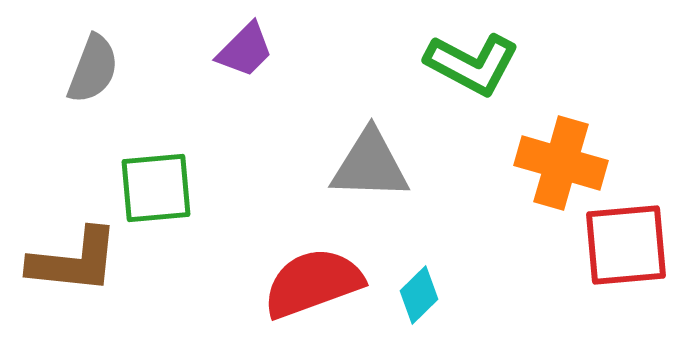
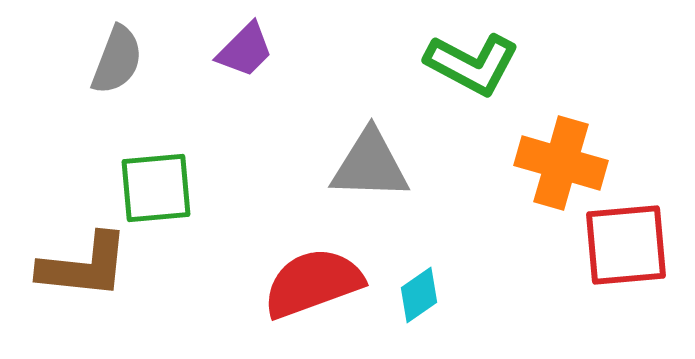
gray semicircle: moved 24 px right, 9 px up
brown L-shape: moved 10 px right, 5 px down
cyan diamond: rotated 10 degrees clockwise
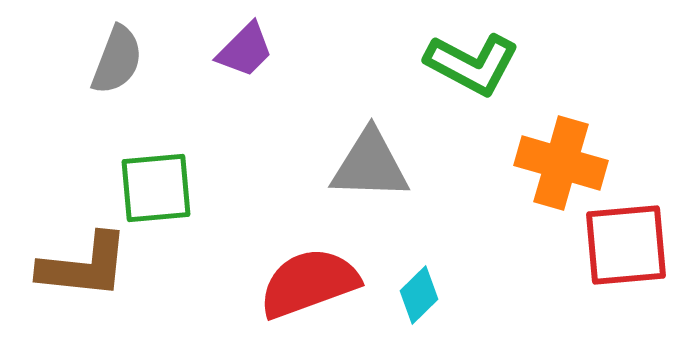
red semicircle: moved 4 px left
cyan diamond: rotated 10 degrees counterclockwise
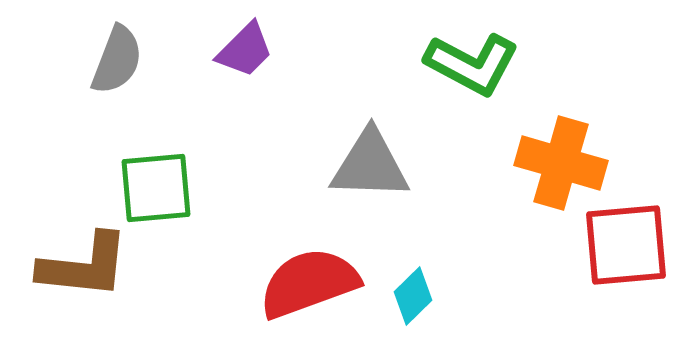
cyan diamond: moved 6 px left, 1 px down
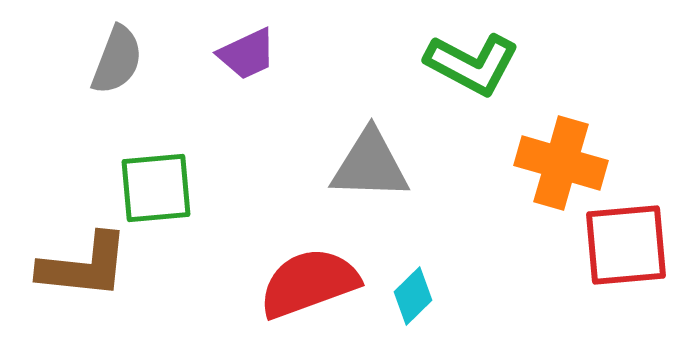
purple trapezoid: moved 2 px right, 4 px down; rotated 20 degrees clockwise
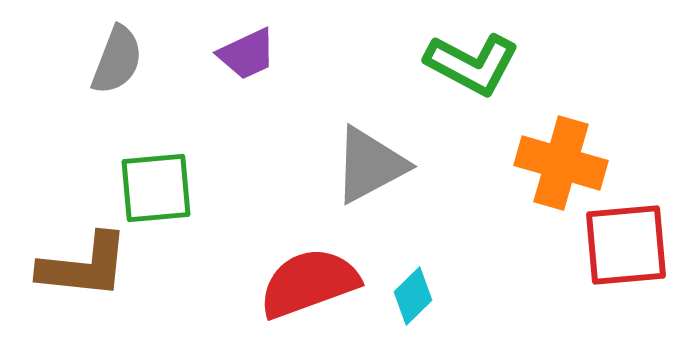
gray triangle: rotated 30 degrees counterclockwise
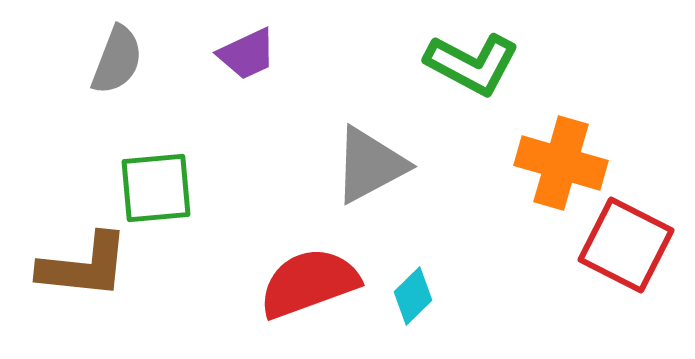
red square: rotated 32 degrees clockwise
